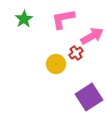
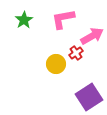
green star: moved 1 px down
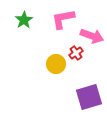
pink arrow: rotated 50 degrees clockwise
purple square: rotated 16 degrees clockwise
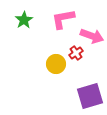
purple square: moved 1 px right, 1 px up
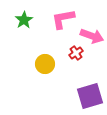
yellow circle: moved 11 px left
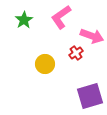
pink L-shape: moved 2 px left, 2 px up; rotated 25 degrees counterclockwise
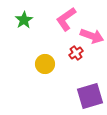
pink L-shape: moved 5 px right, 2 px down
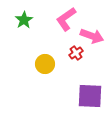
purple square: rotated 20 degrees clockwise
